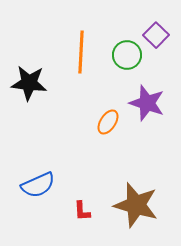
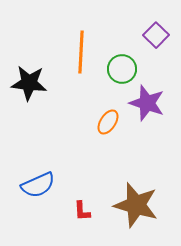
green circle: moved 5 px left, 14 px down
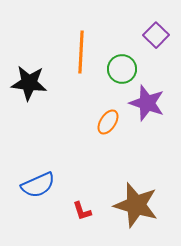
red L-shape: rotated 15 degrees counterclockwise
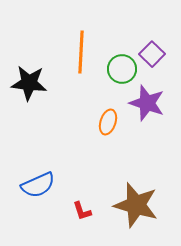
purple square: moved 4 px left, 19 px down
orange ellipse: rotated 15 degrees counterclockwise
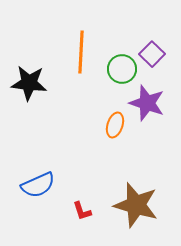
orange ellipse: moved 7 px right, 3 px down
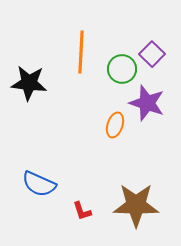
blue semicircle: moved 1 px right, 1 px up; rotated 48 degrees clockwise
brown star: rotated 15 degrees counterclockwise
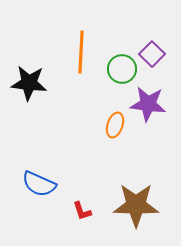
purple star: moved 1 px right, 1 px down; rotated 12 degrees counterclockwise
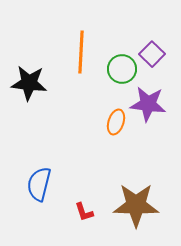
orange ellipse: moved 1 px right, 3 px up
blue semicircle: rotated 80 degrees clockwise
red L-shape: moved 2 px right, 1 px down
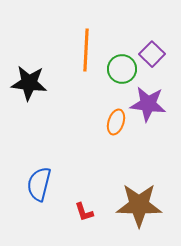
orange line: moved 5 px right, 2 px up
brown star: moved 3 px right
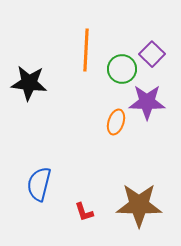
purple star: moved 1 px left, 2 px up; rotated 6 degrees counterclockwise
